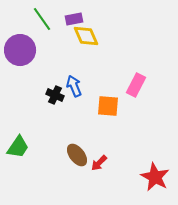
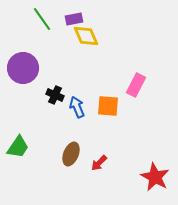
purple circle: moved 3 px right, 18 px down
blue arrow: moved 3 px right, 21 px down
brown ellipse: moved 6 px left, 1 px up; rotated 60 degrees clockwise
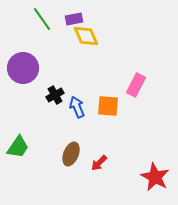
black cross: rotated 36 degrees clockwise
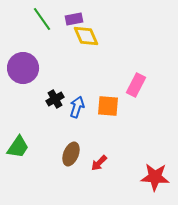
black cross: moved 4 px down
blue arrow: rotated 40 degrees clockwise
red star: rotated 24 degrees counterclockwise
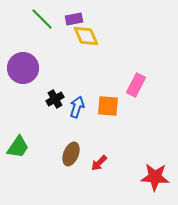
green line: rotated 10 degrees counterclockwise
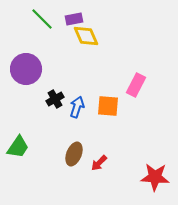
purple circle: moved 3 px right, 1 px down
brown ellipse: moved 3 px right
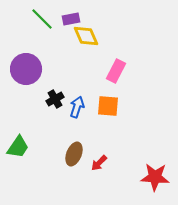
purple rectangle: moved 3 px left
pink rectangle: moved 20 px left, 14 px up
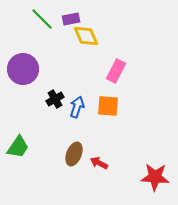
purple circle: moved 3 px left
red arrow: rotated 72 degrees clockwise
